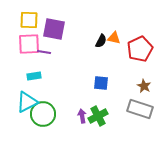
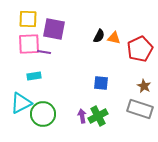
yellow square: moved 1 px left, 1 px up
black semicircle: moved 2 px left, 5 px up
cyan triangle: moved 6 px left, 1 px down
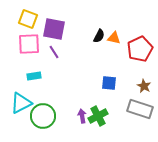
yellow square: rotated 18 degrees clockwise
purple line: moved 10 px right; rotated 48 degrees clockwise
blue square: moved 8 px right
green circle: moved 2 px down
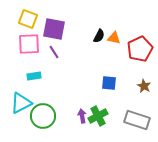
gray rectangle: moved 3 px left, 11 px down
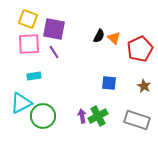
orange triangle: rotated 32 degrees clockwise
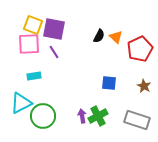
yellow square: moved 5 px right, 6 px down
orange triangle: moved 2 px right, 1 px up
